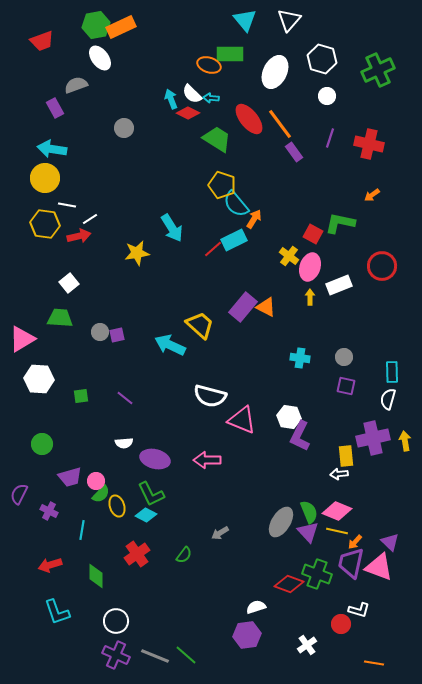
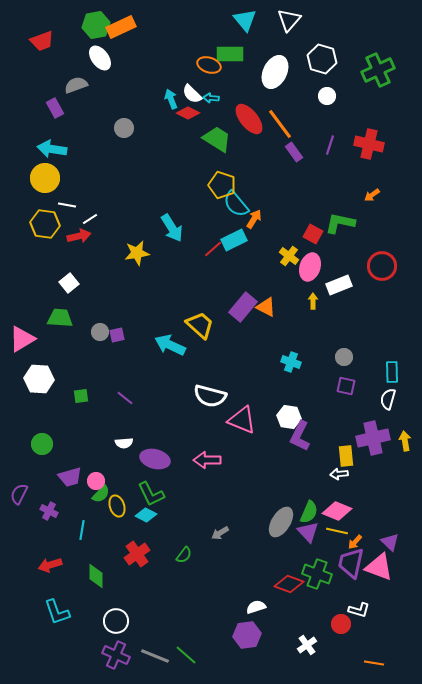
purple line at (330, 138): moved 7 px down
yellow arrow at (310, 297): moved 3 px right, 4 px down
cyan cross at (300, 358): moved 9 px left, 4 px down; rotated 12 degrees clockwise
green semicircle at (309, 512): rotated 45 degrees clockwise
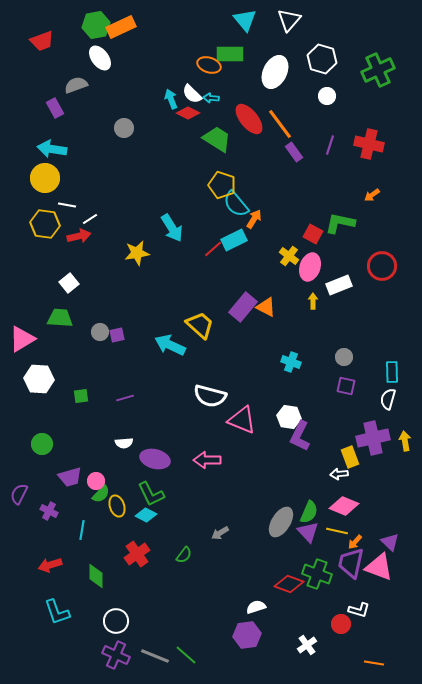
purple line at (125, 398): rotated 54 degrees counterclockwise
yellow rectangle at (346, 456): moved 4 px right, 1 px down; rotated 15 degrees counterclockwise
pink diamond at (337, 511): moved 7 px right, 5 px up
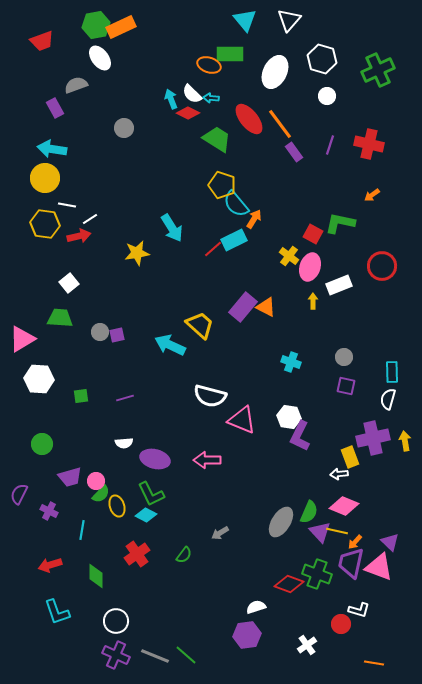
purple triangle at (308, 532): moved 12 px right
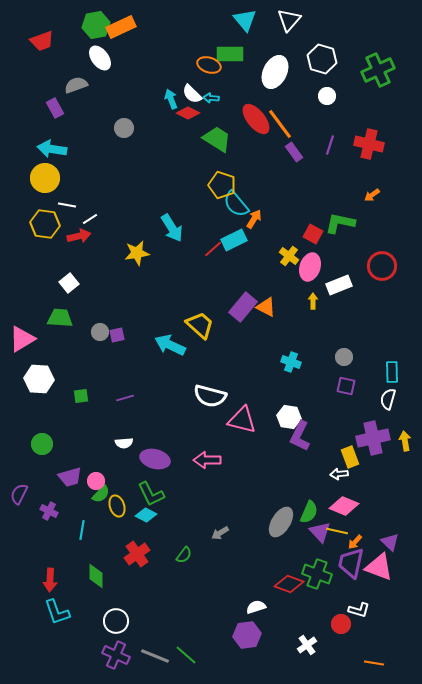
red ellipse at (249, 119): moved 7 px right
pink triangle at (242, 420): rotated 8 degrees counterclockwise
red arrow at (50, 565): moved 15 px down; rotated 70 degrees counterclockwise
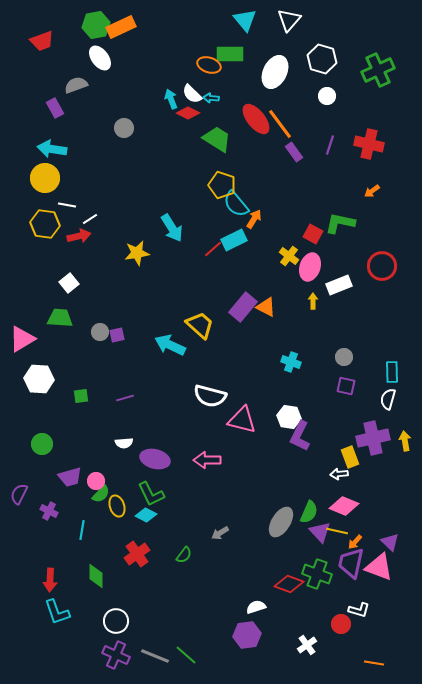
orange arrow at (372, 195): moved 4 px up
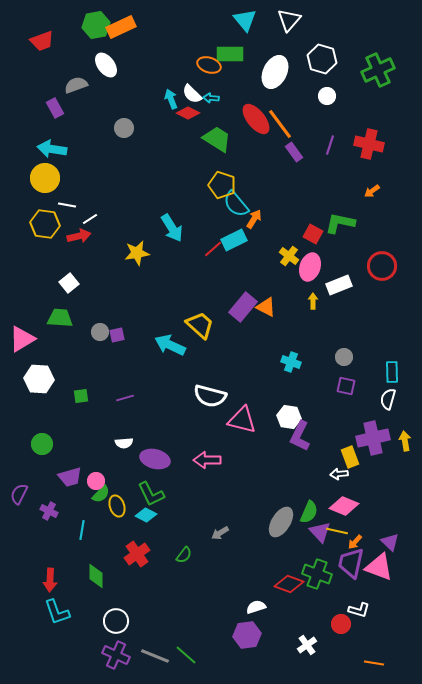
white ellipse at (100, 58): moved 6 px right, 7 px down
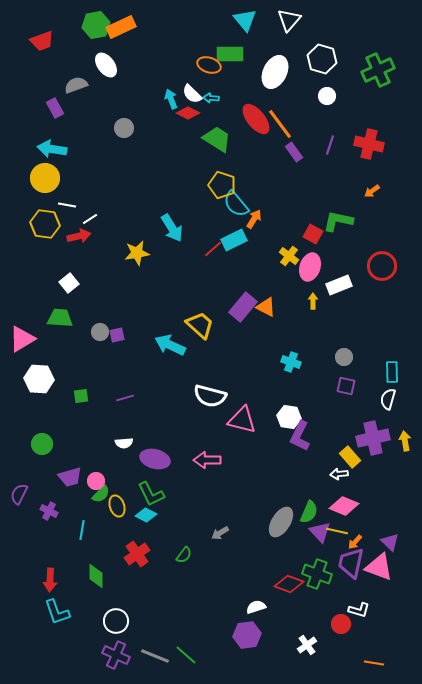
green L-shape at (340, 223): moved 2 px left, 2 px up
yellow rectangle at (350, 457): rotated 20 degrees counterclockwise
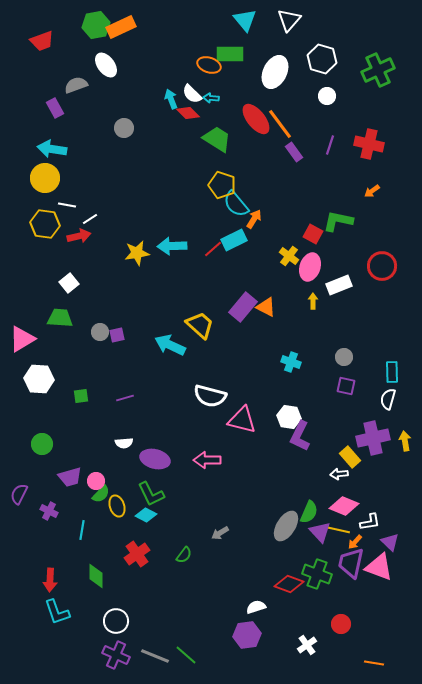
red diamond at (188, 113): rotated 20 degrees clockwise
cyan arrow at (172, 228): moved 18 px down; rotated 120 degrees clockwise
gray ellipse at (281, 522): moved 5 px right, 4 px down
yellow line at (337, 531): moved 2 px right, 1 px up
white L-shape at (359, 610): moved 11 px right, 88 px up; rotated 25 degrees counterclockwise
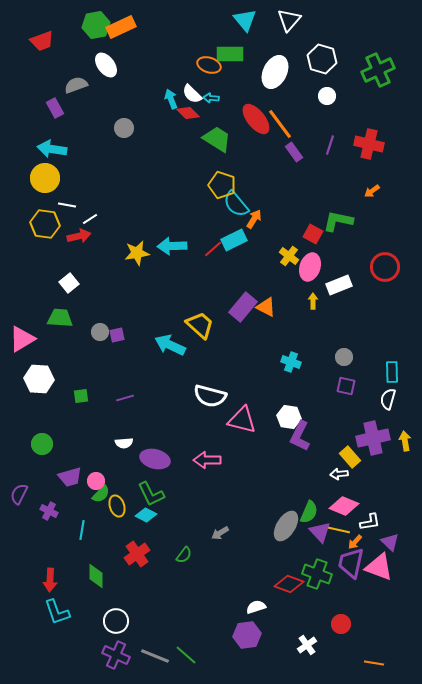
red circle at (382, 266): moved 3 px right, 1 px down
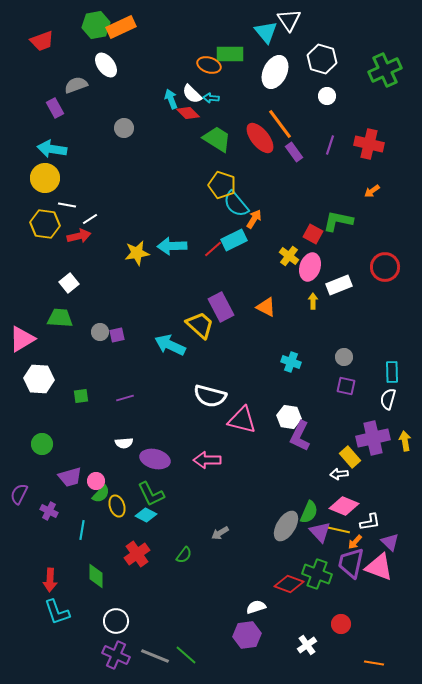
cyan triangle at (245, 20): moved 21 px right, 12 px down
white triangle at (289, 20): rotated 15 degrees counterclockwise
green cross at (378, 70): moved 7 px right
red ellipse at (256, 119): moved 4 px right, 19 px down
purple rectangle at (243, 307): moved 22 px left; rotated 68 degrees counterclockwise
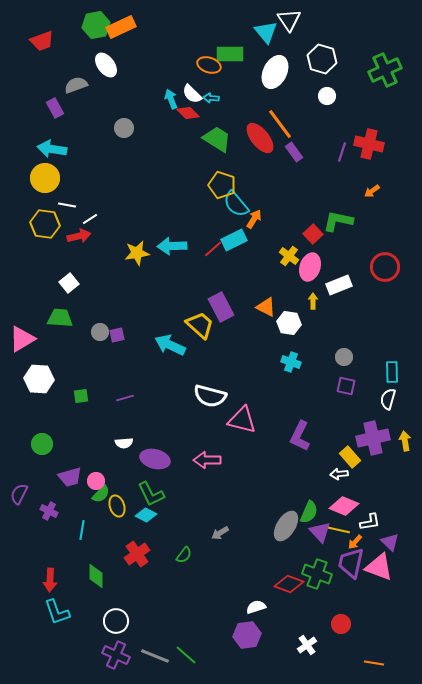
purple line at (330, 145): moved 12 px right, 7 px down
red square at (313, 234): rotated 18 degrees clockwise
white hexagon at (289, 417): moved 94 px up
